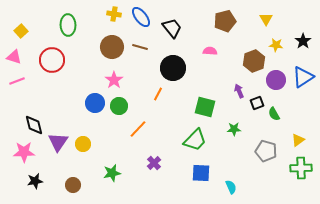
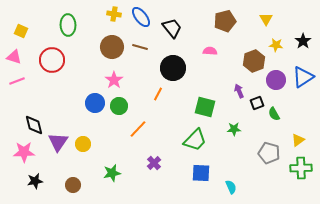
yellow square at (21, 31): rotated 24 degrees counterclockwise
gray pentagon at (266, 151): moved 3 px right, 2 px down
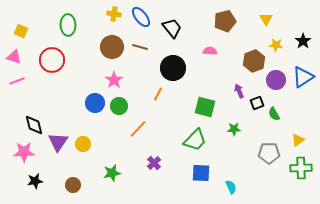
gray pentagon at (269, 153): rotated 15 degrees counterclockwise
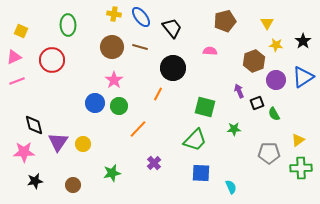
yellow triangle at (266, 19): moved 1 px right, 4 px down
pink triangle at (14, 57): rotated 42 degrees counterclockwise
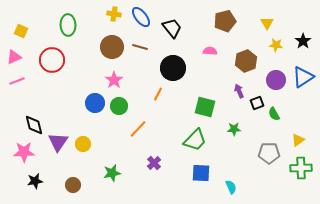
brown hexagon at (254, 61): moved 8 px left
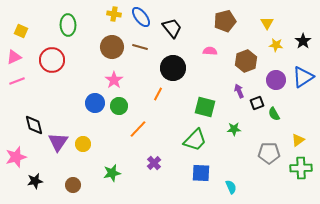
pink star at (24, 152): moved 8 px left, 5 px down; rotated 15 degrees counterclockwise
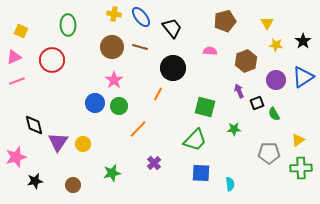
cyan semicircle at (231, 187): moved 1 px left, 3 px up; rotated 16 degrees clockwise
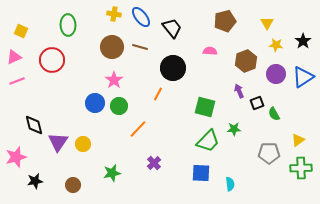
purple circle at (276, 80): moved 6 px up
green trapezoid at (195, 140): moved 13 px right, 1 px down
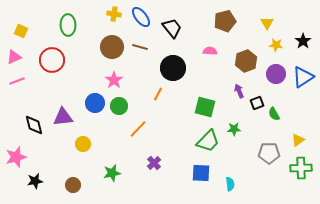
purple triangle at (58, 142): moved 5 px right, 25 px up; rotated 50 degrees clockwise
